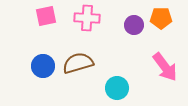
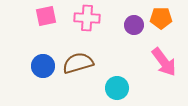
pink arrow: moved 1 px left, 5 px up
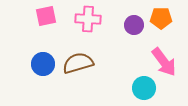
pink cross: moved 1 px right, 1 px down
blue circle: moved 2 px up
cyan circle: moved 27 px right
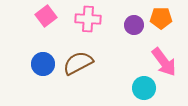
pink square: rotated 25 degrees counterclockwise
brown semicircle: rotated 12 degrees counterclockwise
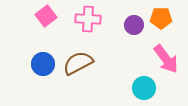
pink arrow: moved 2 px right, 3 px up
